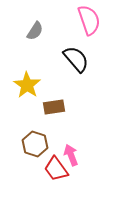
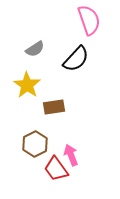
gray semicircle: moved 18 px down; rotated 24 degrees clockwise
black semicircle: rotated 84 degrees clockwise
brown hexagon: rotated 15 degrees clockwise
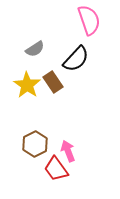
brown rectangle: moved 1 px left, 25 px up; rotated 65 degrees clockwise
pink arrow: moved 3 px left, 4 px up
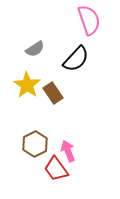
brown rectangle: moved 11 px down
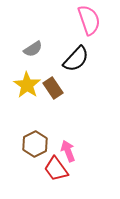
gray semicircle: moved 2 px left
brown rectangle: moved 5 px up
